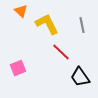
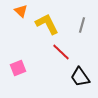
gray line: rotated 28 degrees clockwise
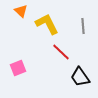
gray line: moved 1 px right, 1 px down; rotated 21 degrees counterclockwise
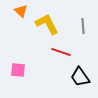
red line: rotated 24 degrees counterclockwise
pink square: moved 2 px down; rotated 28 degrees clockwise
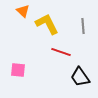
orange triangle: moved 2 px right
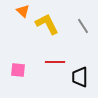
gray line: rotated 28 degrees counterclockwise
red line: moved 6 px left, 10 px down; rotated 18 degrees counterclockwise
black trapezoid: rotated 35 degrees clockwise
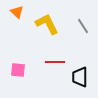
orange triangle: moved 6 px left, 1 px down
